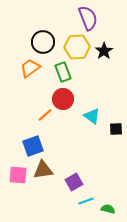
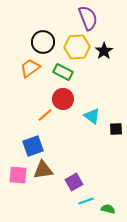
green rectangle: rotated 42 degrees counterclockwise
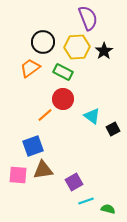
black square: moved 3 px left; rotated 24 degrees counterclockwise
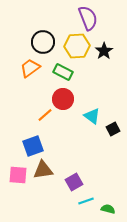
yellow hexagon: moved 1 px up
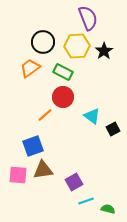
red circle: moved 2 px up
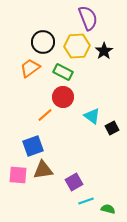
black square: moved 1 px left, 1 px up
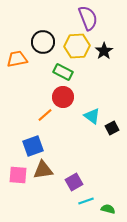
orange trapezoid: moved 13 px left, 9 px up; rotated 25 degrees clockwise
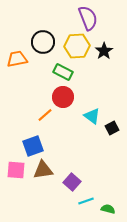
pink square: moved 2 px left, 5 px up
purple square: moved 2 px left; rotated 18 degrees counterclockwise
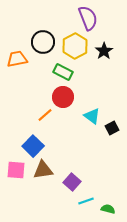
yellow hexagon: moved 2 px left; rotated 25 degrees counterclockwise
blue square: rotated 25 degrees counterclockwise
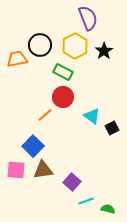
black circle: moved 3 px left, 3 px down
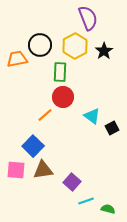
green rectangle: moved 3 px left; rotated 66 degrees clockwise
